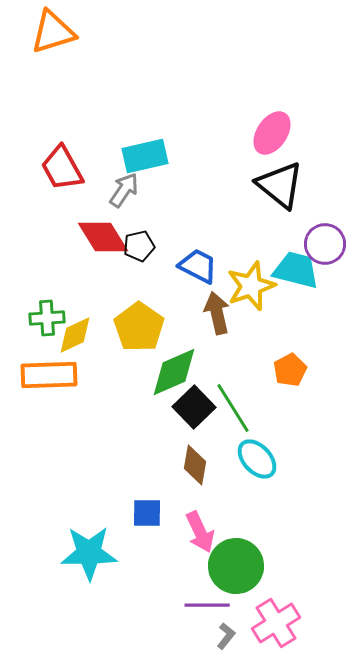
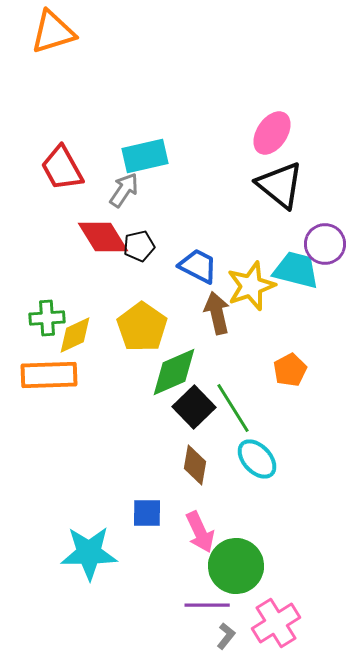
yellow pentagon: moved 3 px right
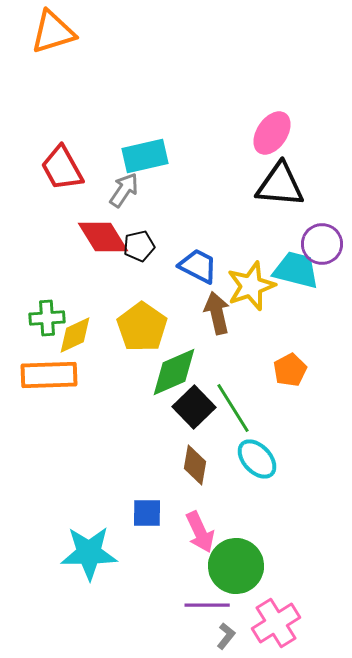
black triangle: rotated 34 degrees counterclockwise
purple circle: moved 3 px left
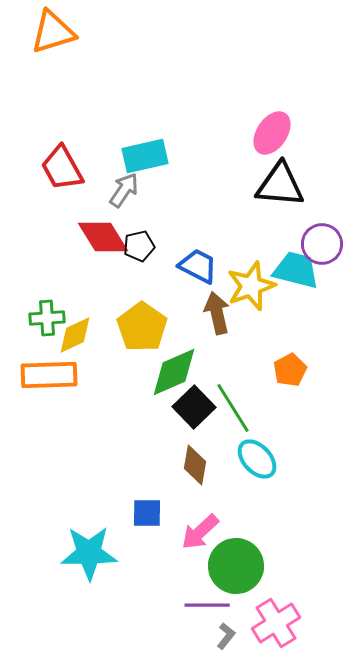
pink arrow: rotated 72 degrees clockwise
